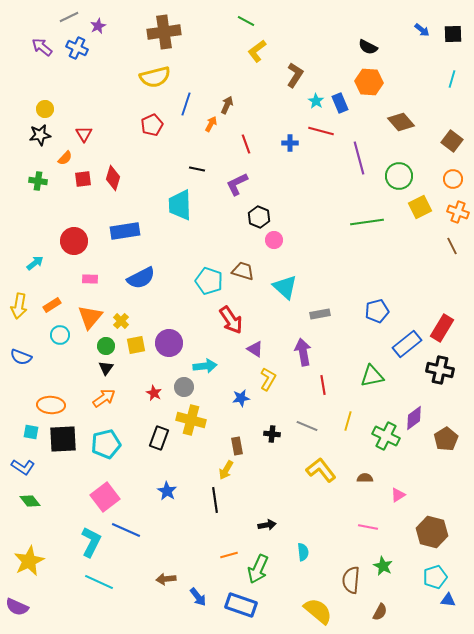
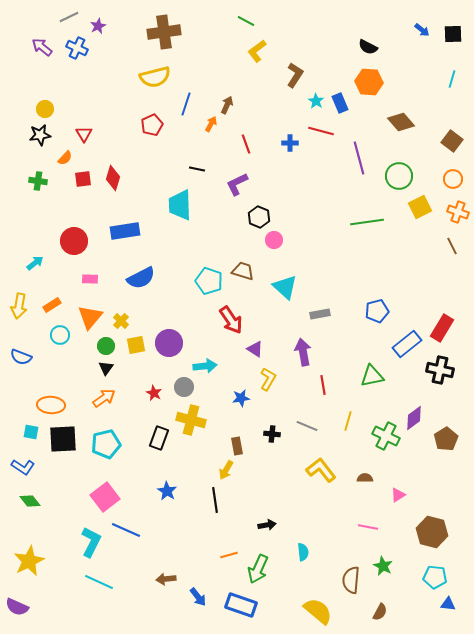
cyan pentagon at (435, 577): rotated 25 degrees clockwise
blue triangle at (448, 600): moved 4 px down
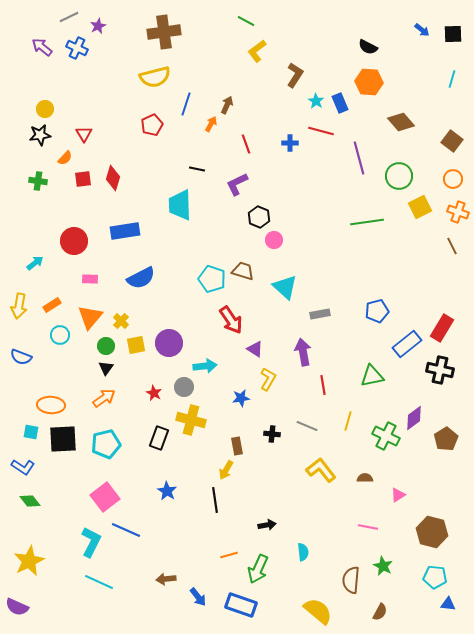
cyan pentagon at (209, 281): moved 3 px right, 2 px up
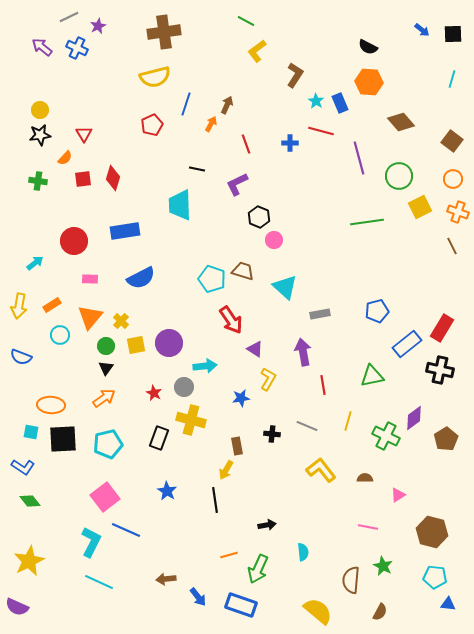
yellow circle at (45, 109): moved 5 px left, 1 px down
cyan pentagon at (106, 444): moved 2 px right
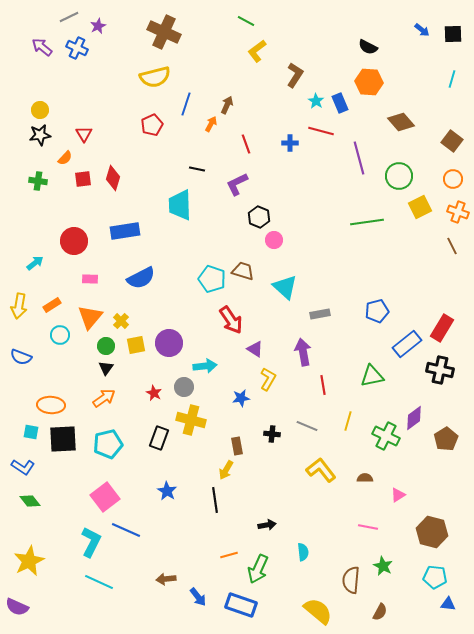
brown cross at (164, 32): rotated 32 degrees clockwise
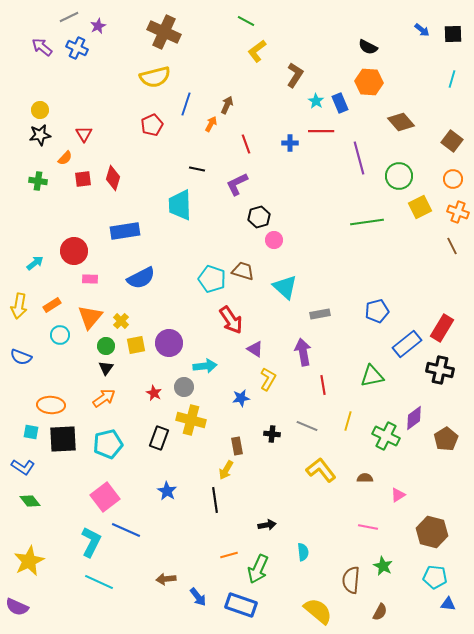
red line at (321, 131): rotated 15 degrees counterclockwise
black hexagon at (259, 217): rotated 20 degrees clockwise
red circle at (74, 241): moved 10 px down
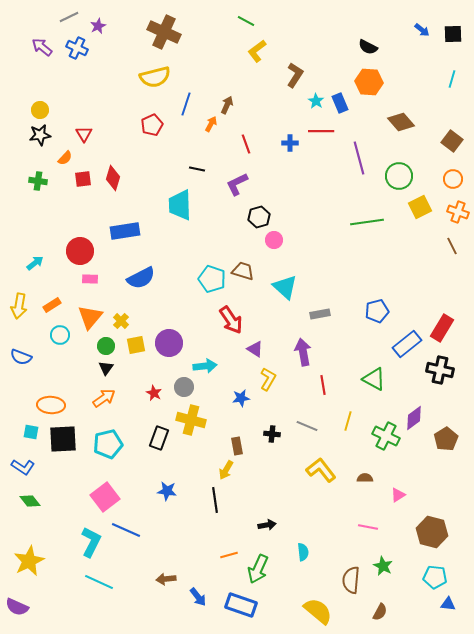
red circle at (74, 251): moved 6 px right
green triangle at (372, 376): moved 2 px right, 3 px down; rotated 40 degrees clockwise
blue star at (167, 491): rotated 24 degrees counterclockwise
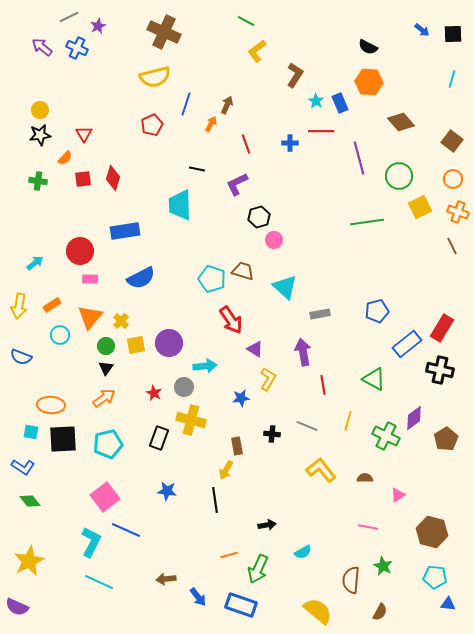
cyan semicircle at (303, 552): rotated 66 degrees clockwise
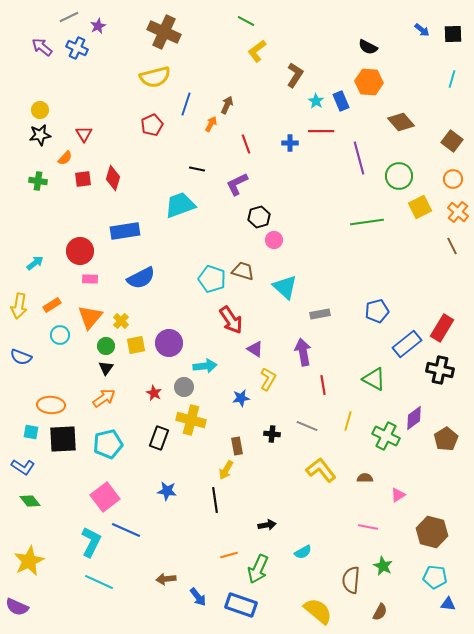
blue rectangle at (340, 103): moved 1 px right, 2 px up
cyan trapezoid at (180, 205): rotated 72 degrees clockwise
orange cross at (458, 212): rotated 20 degrees clockwise
